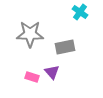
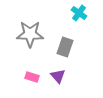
cyan cross: moved 1 px left, 1 px down
gray rectangle: rotated 60 degrees counterclockwise
purple triangle: moved 6 px right, 4 px down
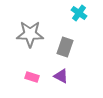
purple triangle: moved 3 px right; rotated 21 degrees counterclockwise
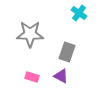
gray rectangle: moved 2 px right, 5 px down
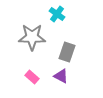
cyan cross: moved 22 px left, 1 px down
gray star: moved 2 px right, 3 px down
pink rectangle: rotated 24 degrees clockwise
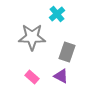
cyan cross: rotated 14 degrees clockwise
